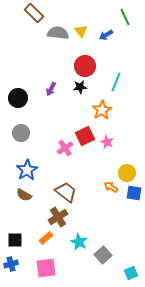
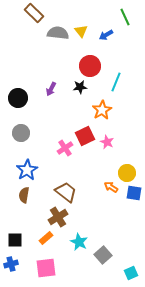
red circle: moved 5 px right
brown semicircle: rotated 70 degrees clockwise
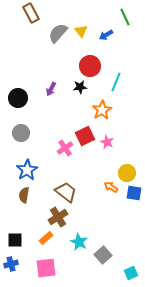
brown rectangle: moved 3 px left; rotated 18 degrees clockwise
gray semicircle: rotated 55 degrees counterclockwise
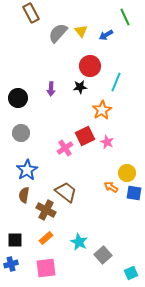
purple arrow: rotated 24 degrees counterclockwise
brown cross: moved 12 px left, 7 px up; rotated 30 degrees counterclockwise
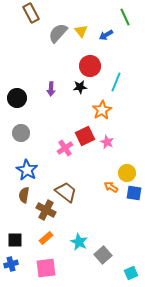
black circle: moved 1 px left
blue star: rotated 10 degrees counterclockwise
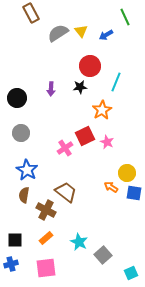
gray semicircle: rotated 15 degrees clockwise
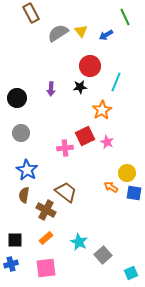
pink cross: rotated 28 degrees clockwise
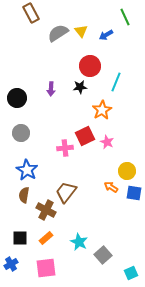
yellow circle: moved 2 px up
brown trapezoid: rotated 90 degrees counterclockwise
black square: moved 5 px right, 2 px up
blue cross: rotated 16 degrees counterclockwise
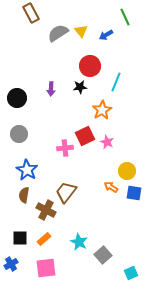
gray circle: moved 2 px left, 1 px down
orange rectangle: moved 2 px left, 1 px down
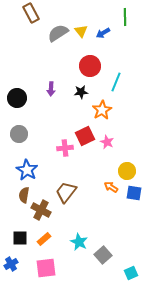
green line: rotated 24 degrees clockwise
blue arrow: moved 3 px left, 2 px up
black star: moved 1 px right, 5 px down
brown cross: moved 5 px left
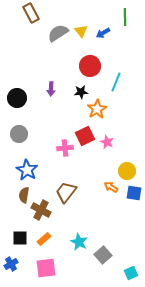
orange star: moved 5 px left, 1 px up
